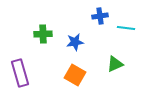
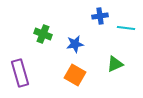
green cross: rotated 24 degrees clockwise
blue star: moved 2 px down
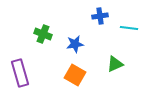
cyan line: moved 3 px right
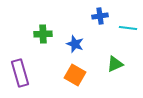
cyan line: moved 1 px left
green cross: rotated 24 degrees counterclockwise
blue star: rotated 30 degrees clockwise
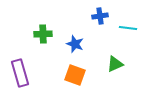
orange square: rotated 10 degrees counterclockwise
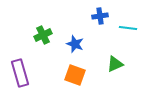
green cross: moved 1 px down; rotated 24 degrees counterclockwise
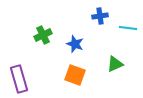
purple rectangle: moved 1 px left, 6 px down
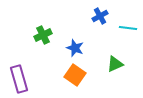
blue cross: rotated 21 degrees counterclockwise
blue star: moved 4 px down
orange square: rotated 15 degrees clockwise
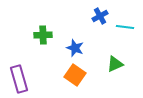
cyan line: moved 3 px left, 1 px up
green cross: rotated 24 degrees clockwise
